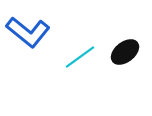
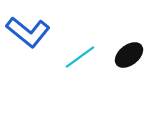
black ellipse: moved 4 px right, 3 px down
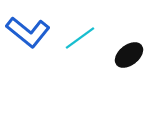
cyan line: moved 19 px up
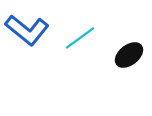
blue L-shape: moved 1 px left, 2 px up
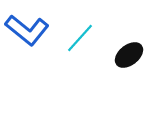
cyan line: rotated 12 degrees counterclockwise
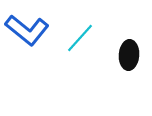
black ellipse: rotated 48 degrees counterclockwise
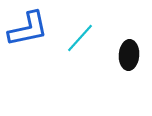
blue L-shape: moved 1 px right, 1 px up; rotated 51 degrees counterclockwise
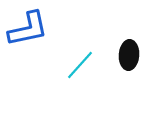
cyan line: moved 27 px down
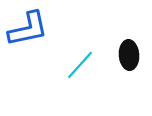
black ellipse: rotated 8 degrees counterclockwise
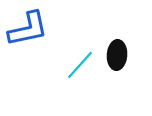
black ellipse: moved 12 px left; rotated 8 degrees clockwise
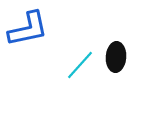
black ellipse: moved 1 px left, 2 px down
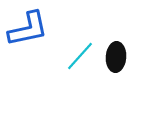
cyan line: moved 9 px up
